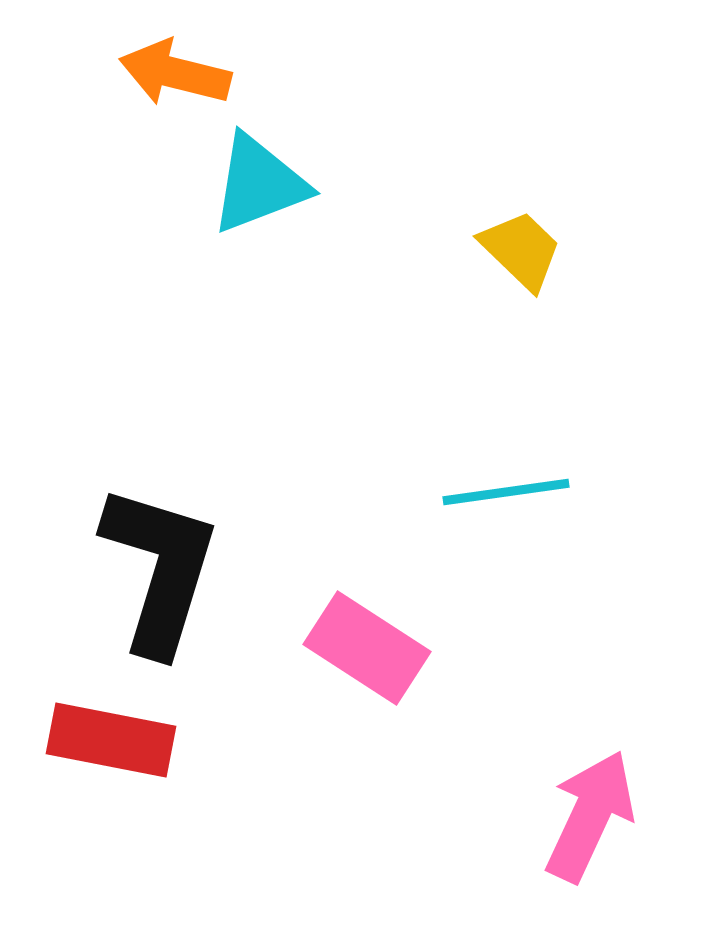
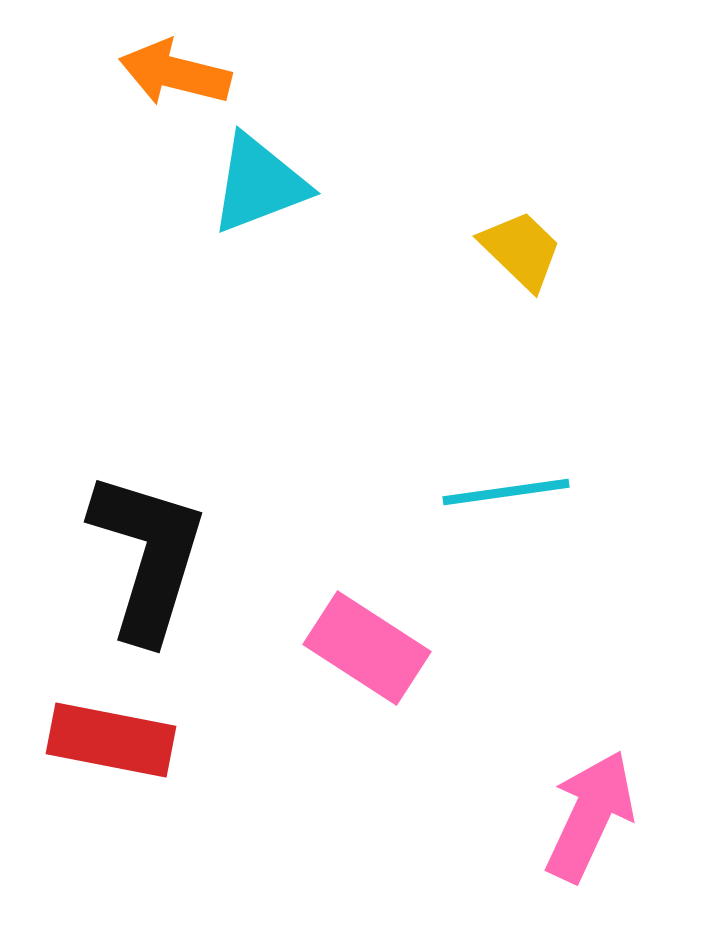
black L-shape: moved 12 px left, 13 px up
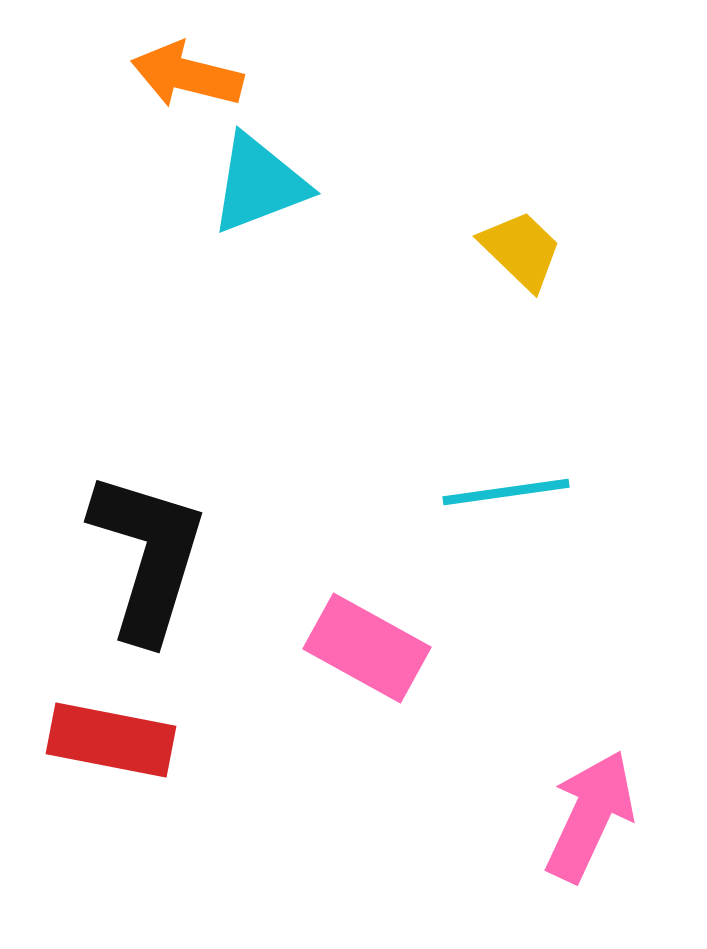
orange arrow: moved 12 px right, 2 px down
pink rectangle: rotated 4 degrees counterclockwise
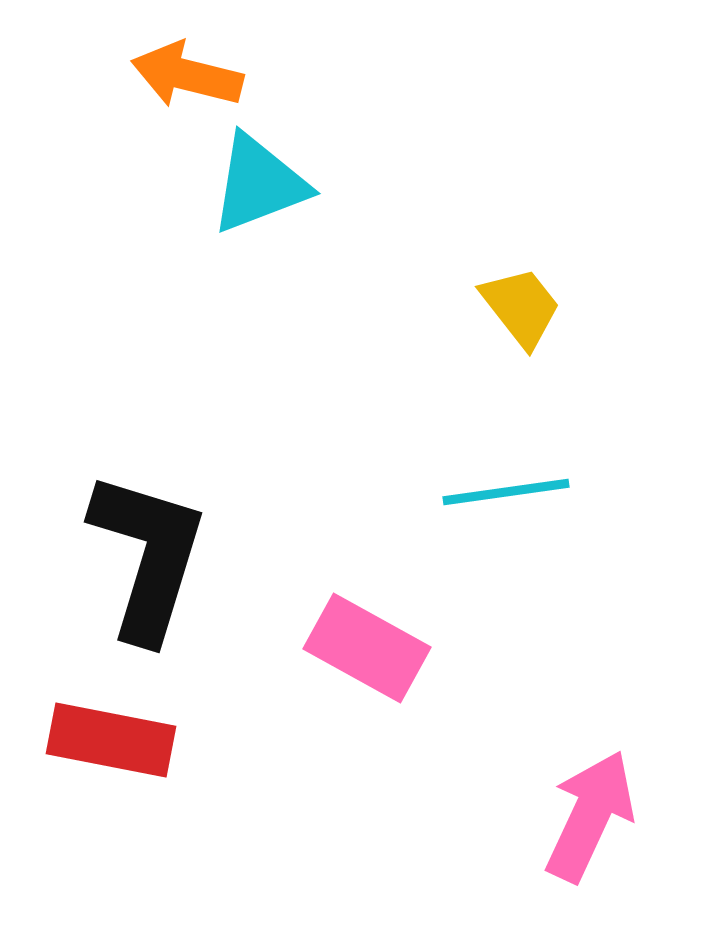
yellow trapezoid: moved 57 px down; rotated 8 degrees clockwise
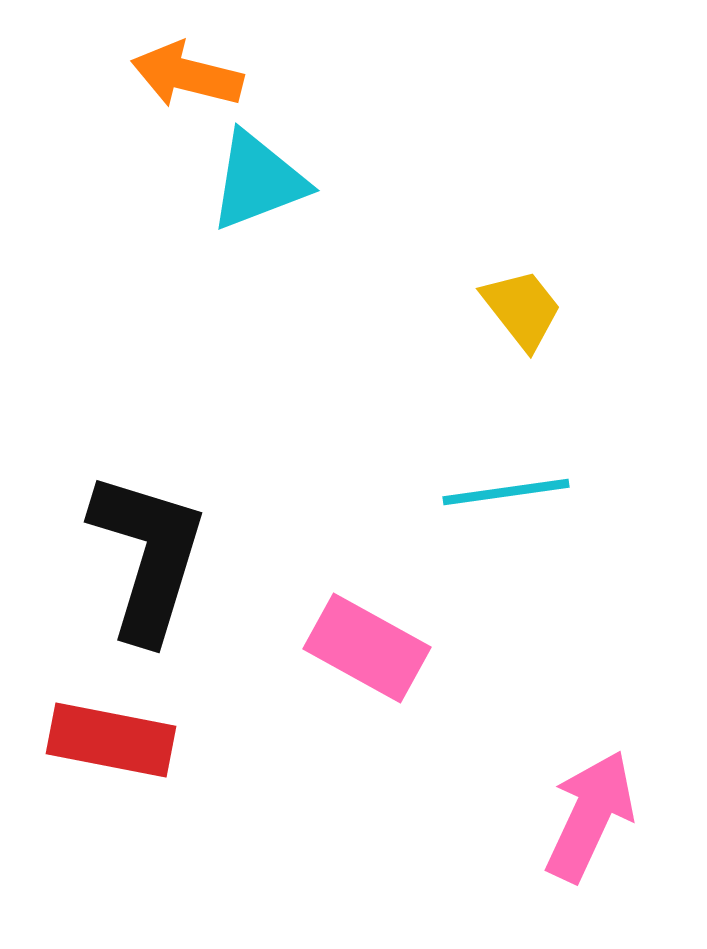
cyan triangle: moved 1 px left, 3 px up
yellow trapezoid: moved 1 px right, 2 px down
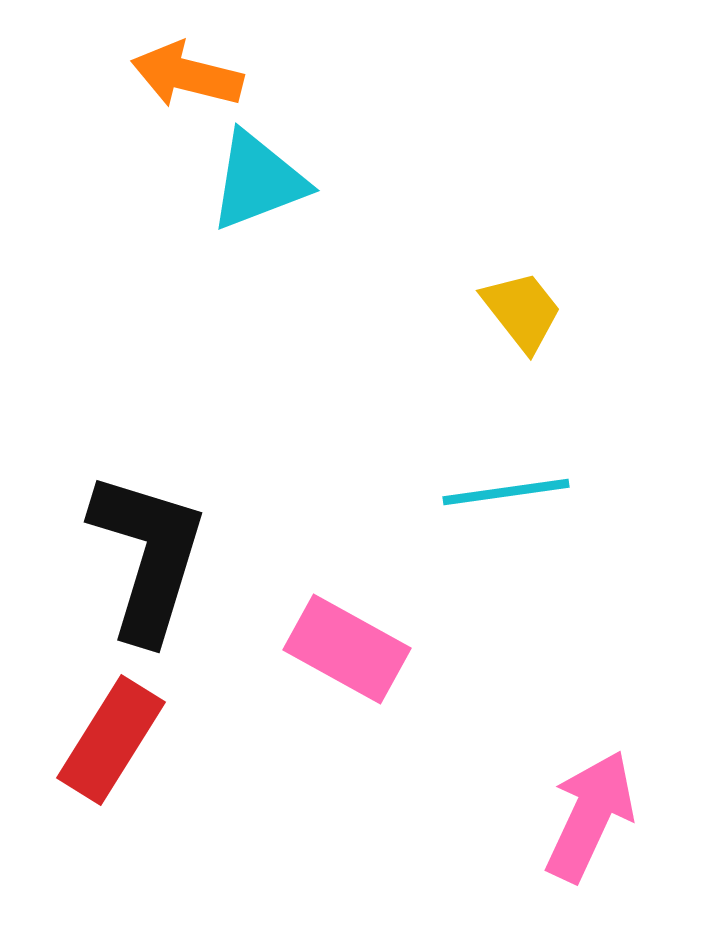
yellow trapezoid: moved 2 px down
pink rectangle: moved 20 px left, 1 px down
red rectangle: rotated 69 degrees counterclockwise
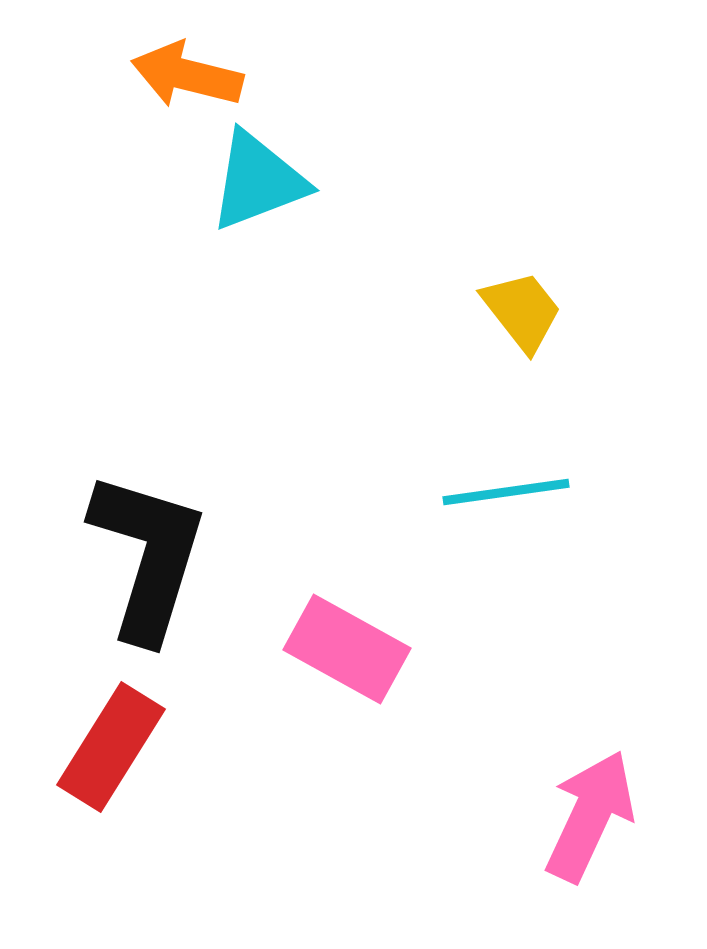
red rectangle: moved 7 px down
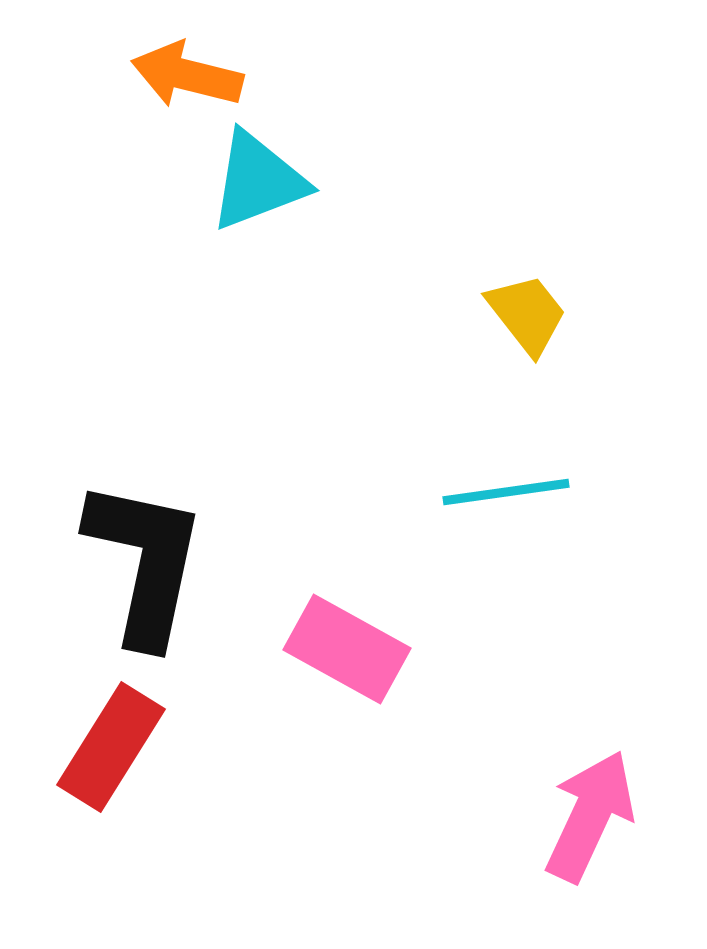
yellow trapezoid: moved 5 px right, 3 px down
black L-shape: moved 3 px left, 6 px down; rotated 5 degrees counterclockwise
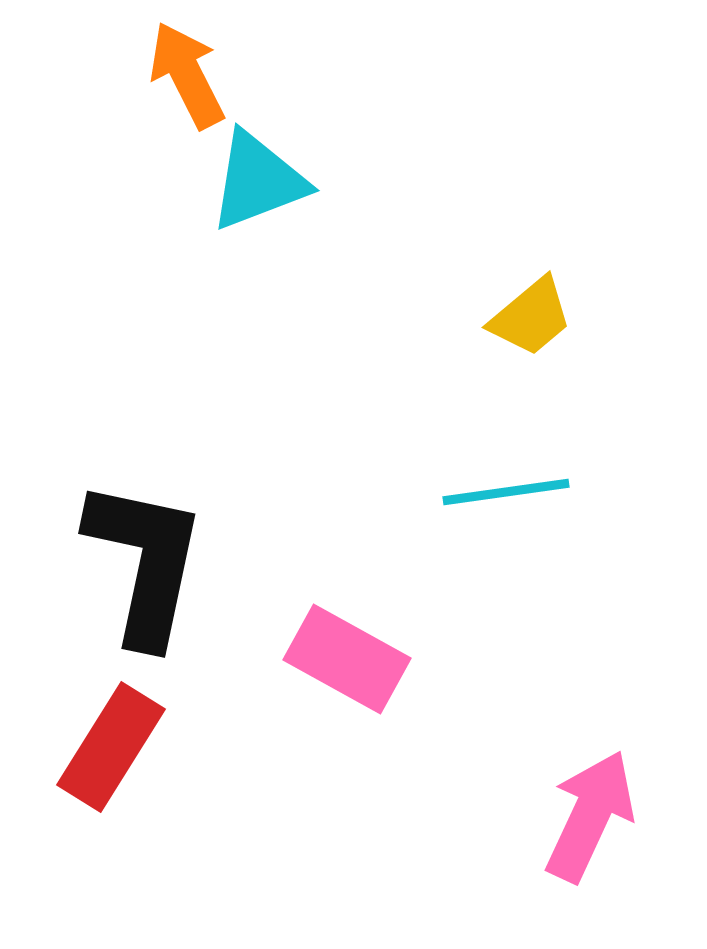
orange arrow: rotated 49 degrees clockwise
yellow trapezoid: moved 4 px right, 3 px down; rotated 88 degrees clockwise
pink rectangle: moved 10 px down
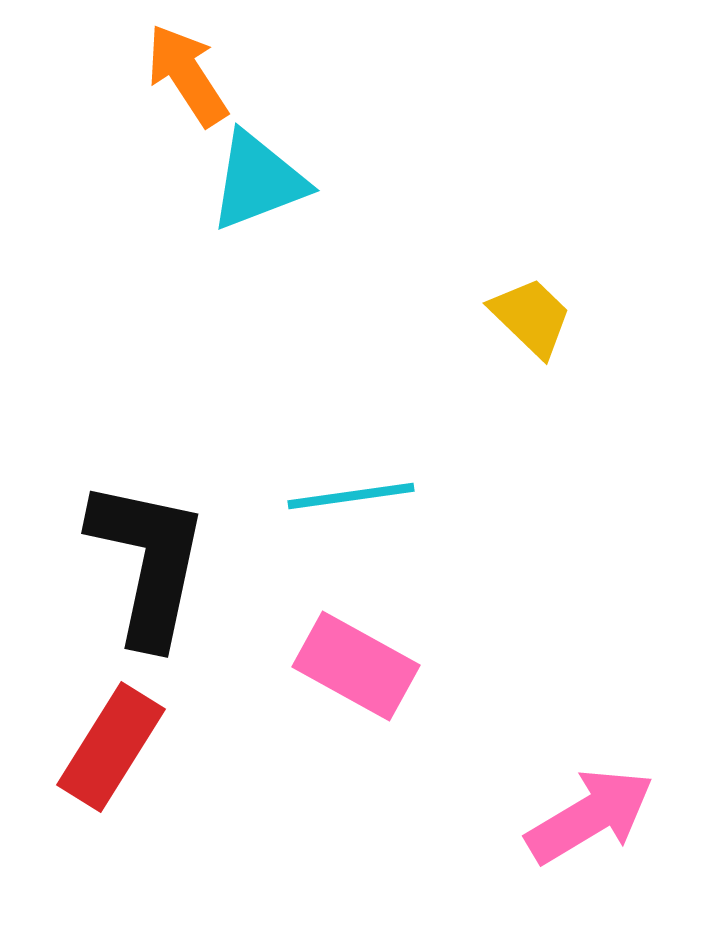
orange arrow: rotated 6 degrees counterclockwise
yellow trapezoid: rotated 96 degrees counterclockwise
cyan line: moved 155 px left, 4 px down
black L-shape: moved 3 px right
pink rectangle: moved 9 px right, 7 px down
pink arrow: rotated 34 degrees clockwise
